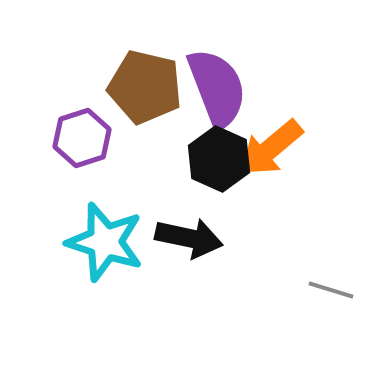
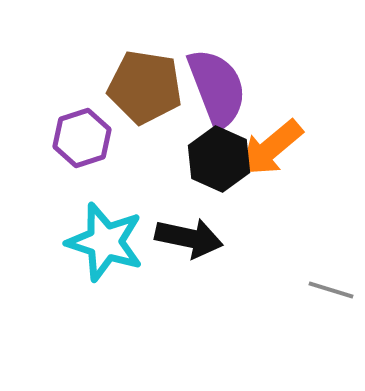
brown pentagon: rotated 4 degrees counterclockwise
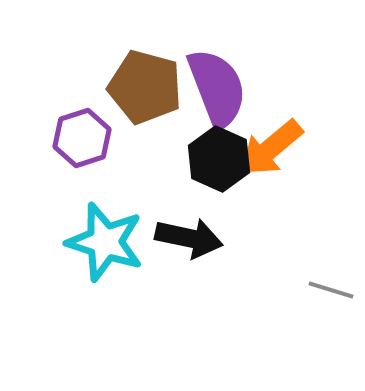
brown pentagon: rotated 6 degrees clockwise
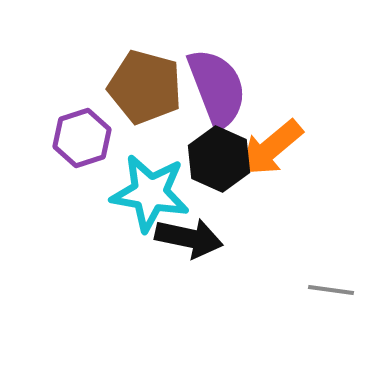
cyan star: moved 45 px right, 49 px up; rotated 8 degrees counterclockwise
gray line: rotated 9 degrees counterclockwise
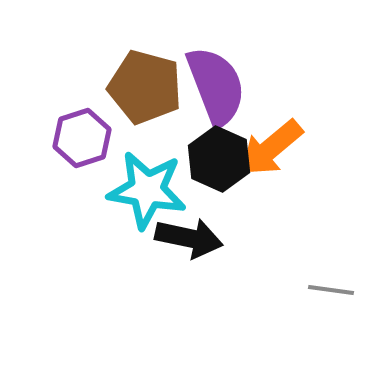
purple semicircle: moved 1 px left, 2 px up
cyan star: moved 3 px left, 3 px up
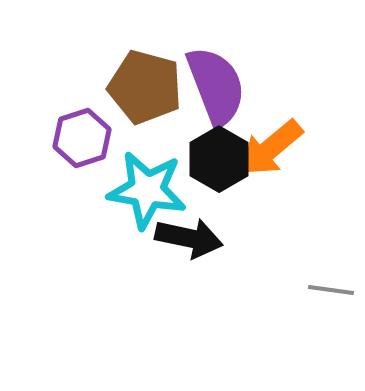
black hexagon: rotated 6 degrees clockwise
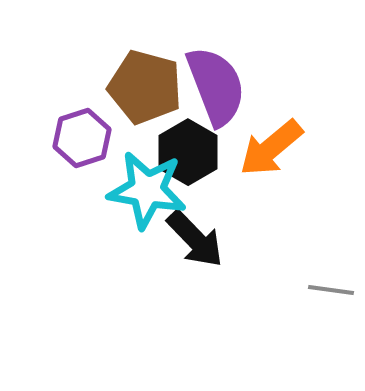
black hexagon: moved 31 px left, 7 px up
black arrow: moved 6 px right, 1 px down; rotated 34 degrees clockwise
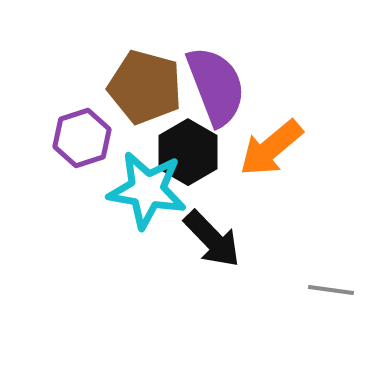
black arrow: moved 17 px right
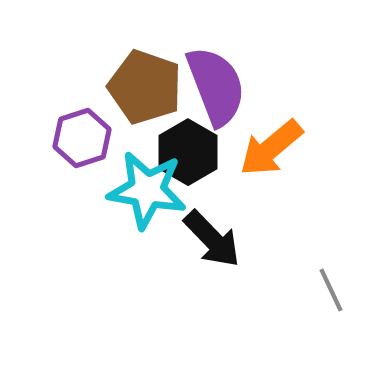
brown pentagon: rotated 4 degrees clockwise
gray line: rotated 57 degrees clockwise
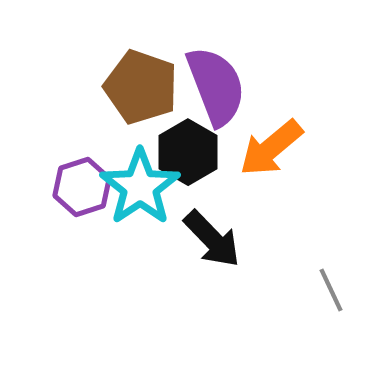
brown pentagon: moved 4 px left
purple hexagon: moved 49 px down
cyan star: moved 7 px left, 3 px up; rotated 28 degrees clockwise
